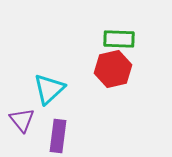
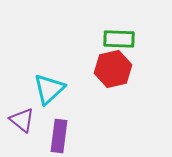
purple triangle: rotated 12 degrees counterclockwise
purple rectangle: moved 1 px right
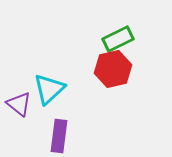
green rectangle: moved 1 px left; rotated 28 degrees counterclockwise
purple triangle: moved 3 px left, 16 px up
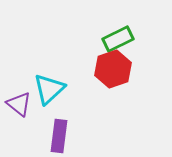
red hexagon: rotated 6 degrees counterclockwise
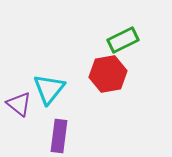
green rectangle: moved 5 px right, 1 px down
red hexagon: moved 5 px left, 5 px down; rotated 9 degrees clockwise
cyan triangle: rotated 8 degrees counterclockwise
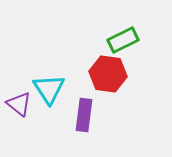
red hexagon: rotated 18 degrees clockwise
cyan triangle: rotated 12 degrees counterclockwise
purple rectangle: moved 25 px right, 21 px up
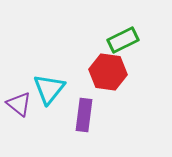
red hexagon: moved 2 px up
cyan triangle: rotated 12 degrees clockwise
